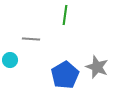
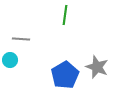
gray line: moved 10 px left
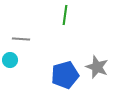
blue pentagon: rotated 16 degrees clockwise
